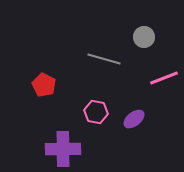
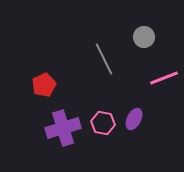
gray line: rotated 48 degrees clockwise
red pentagon: rotated 20 degrees clockwise
pink hexagon: moved 7 px right, 11 px down
purple ellipse: rotated 25 degrees counterclockwise
purple cross: moved 21 px up; rotated 16 degrees counterclockwise
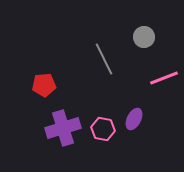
red pentagon: rotated 20 degrees clockwise
pink hexagon: moved 6 px down
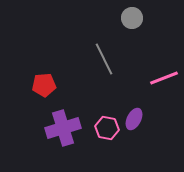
gray circle: moved 12 px left, 19 px up
pink hexagon: moved 4 px right, 1 px up
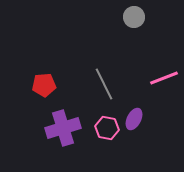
gray circle: moved 2 px right, 1 px up
gray line: moved 25 px down
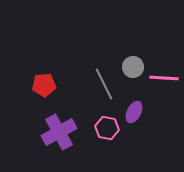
gray circle: moved 1 px left, 50 px down
pink line: rotated 24 degrees clockwise
purple ellipse: moved 7 px up
purple cross: moved 4 px left, 4 px down; rotated 12 degrees counterclockwise
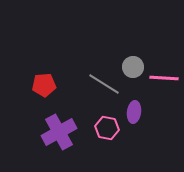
gray line: rotated 32 degrees counterclockwise
purple ellipse: rotated 20 degrees counterclockwise
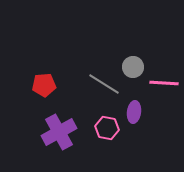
pink line: moved 5 px down
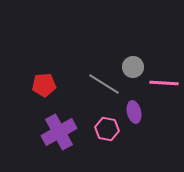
purple ellipse: rotated 20 degrees counterclockwise
pink hexagon: moved 1 px down
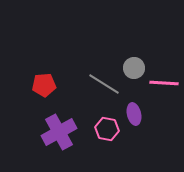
gray circle: moved 1 px right, 1 px down
purple ellipse: moved 2 px down
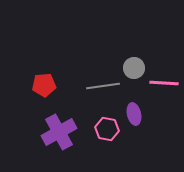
gray line: moved 1 px left, 2 px down; rotated 40 degrees counterclockwise
